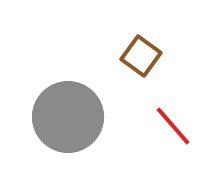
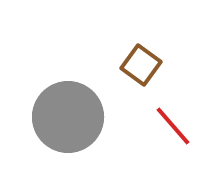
brown square: moved 9 px down
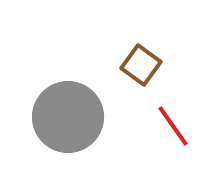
red line: rotated 6 degrees clockwise
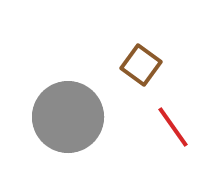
red line: moved 1 px down
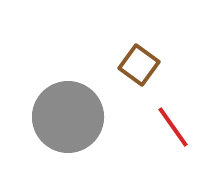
brown square: moved 2 px left
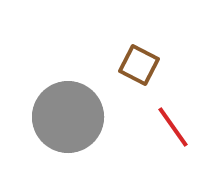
brown square: rotated 9 degrees counterclockwise
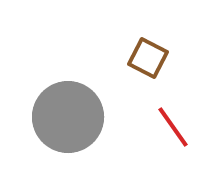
brown square: moved 9 px right, 7 px up
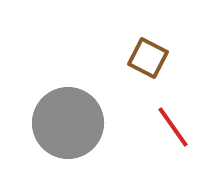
gray circle: moved 6 px down
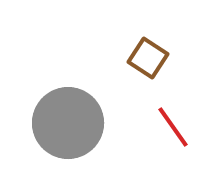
brown square: rotated 6 degrees clockwise
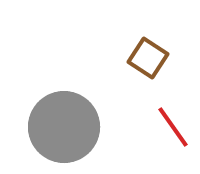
gray circle: moved 4 px left, 4 px down
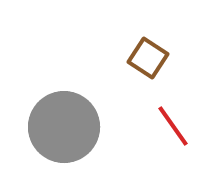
red line: moved 1 px up
